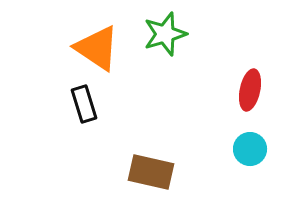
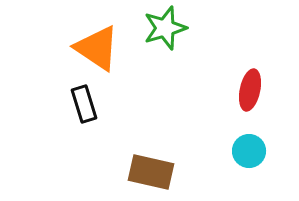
green star: moved 6 px up
cyan circle: moved 1 px left, 2 px down
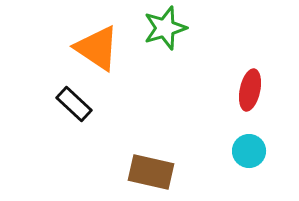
black rectangle: moved 10 px left; rotated 30 degrees counterclockwise
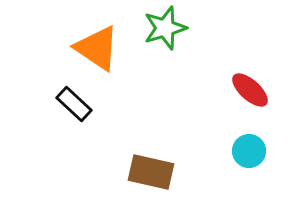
red ellipse: rotated 60 degrees counterclockwise
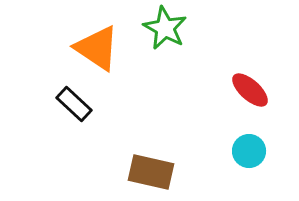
green star: rotated 27 degrees counterclockwise
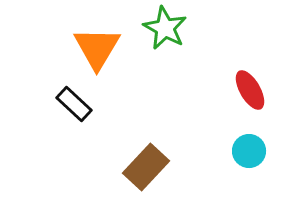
orange triangle: rotated 27 degrees clockwise
red ellipse: rotated 18 degrees clockwise
brown rectangle: moved 5 px left, 5 px up; rotated 60 degrees counterclockwise
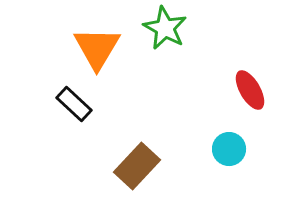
cyan circle: moved 20 px left, 2 px up
brown rectangle: moved 9 px left, 1 px up
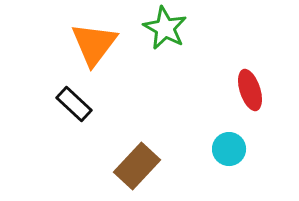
orange triangle: moved 3 px left, 4 px up; rotated 6 degrees clockwise
red ellipse: rotated 12 degrees clockwise
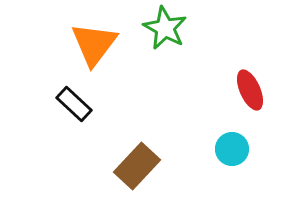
red ellipse: rotated 6 degrees counterclockwise
cyan circle: moved 3 px right
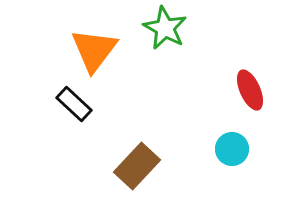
orange triangle: moved 6 px down
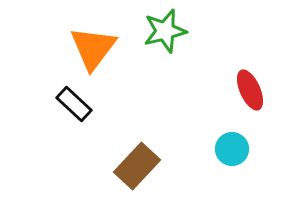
green star: moved 3 px down; rotated 30 degrees clockwise
orange triangle: moved 1 px left, 2 px up
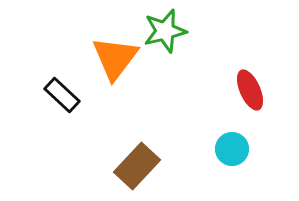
orange triangle: moved 22 px right, 10 px down
black rectangle: moved 12 px left, 9 px up
